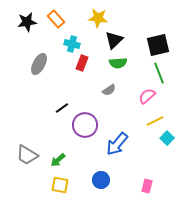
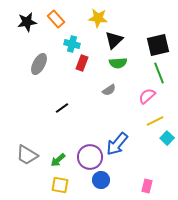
purple circle: moved 5 px right, 32 px down
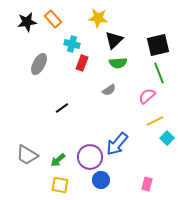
orange rectangle: moved 3 px left
pink rectangle: moved 2 px up
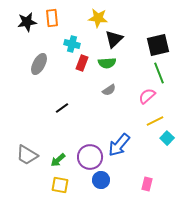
orange rectangle: moved 1 px left, 1 px up; rotated 36 degrees clockwise
black triangle: moved 1 px up
green semicircle: moved 11 px left
blue arrow: moved 2 px right, 1 px down
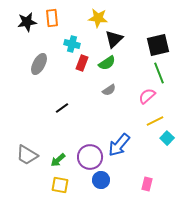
green semicircle: rotated 30 degrees counterclockwise
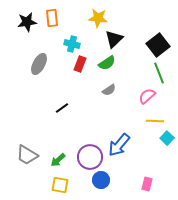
black square: rotated 25 degrees counterclockwise
red rectangle: moved 2 px left, 1 px down
yellow line: rotated 30 degrees clockwise
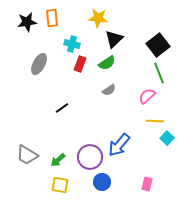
blue circle: moved 1 px right, 2 px down
